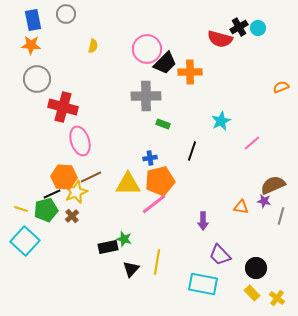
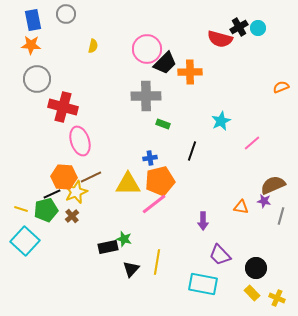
yellow cross at (277, 298): rotated 14 degrees counterclockwise
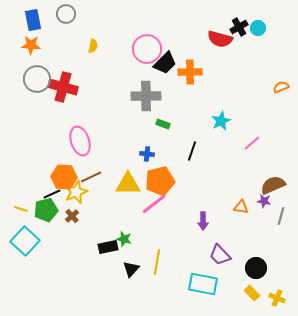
red cross at (63, 107): moved 20 px up
blue cross at (150, 158): moved 3 px left, 4 px up; rotated 16 degrees clockwise
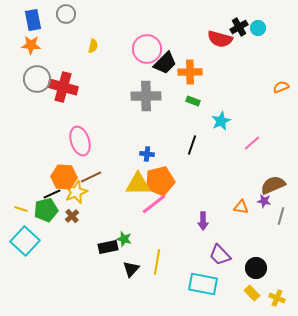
green rectangle at (163, 124): moved 30 px right, 23 px up
black line at (192, 151): moved 6 px up
yellow triangle at (128, 184): moved 10 px right
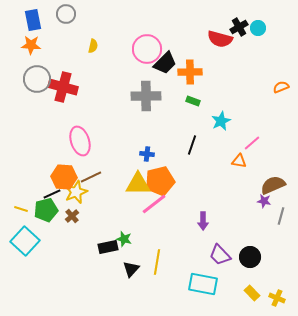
orange triangle at (241, 207): moved 2 px left, 46 px up
black circle at (256, 268): moved 6 px left, 11 px up
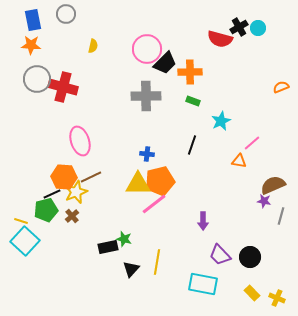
yellow line at (21, 209): moved 12 px down
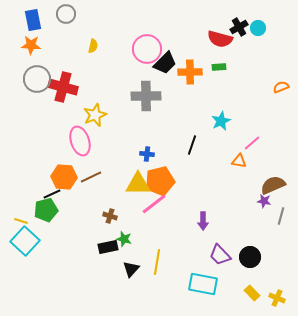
green rectangle at (193, 101): moved 26 px right, 34 px up; rotated 24 degrees counterclockwise
yellow star at (76, 192): moved 19 px right, 77 px up
brown cross at (72, 216): moved 38 px right; rotated 32 degrees counterclockwise
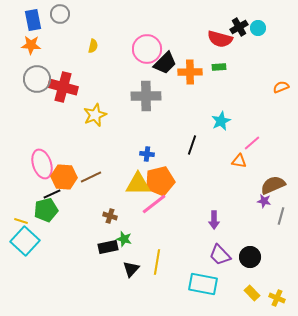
gray circle at (66, 14): moved 6 px left
pink ellipse at (80, 141): moved 38 px left, 23 px down
purple arrow at (203, 221): moved 11 px right, 1 px up
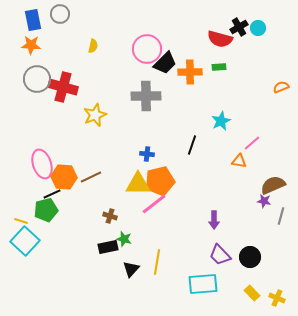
cyan rectangle at (203, 284): rotated 16 degrees counterclockwise
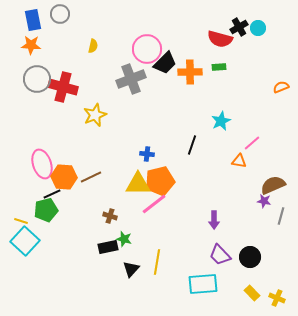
gray cross at (146, 96): moved 15 px left, 17 px up; rotated 20 degrees counterclockwise
